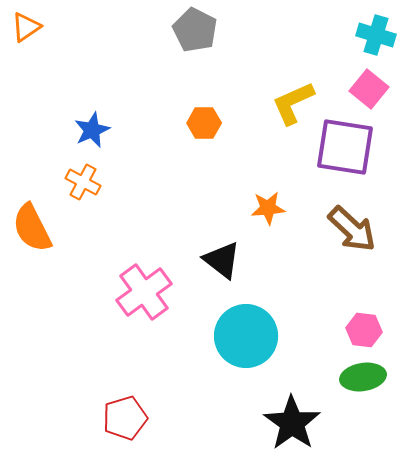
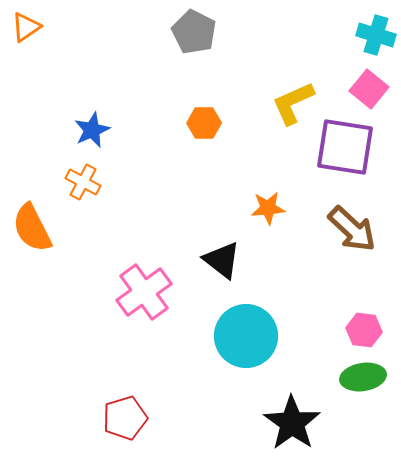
gray pentagon: moved 1 px left, 2 px down
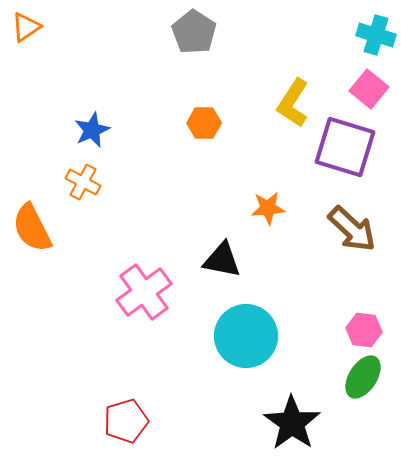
gray pentagon: rotated 6 degrees clockwise
yellow L-shape: rotated 33 degrees counterclockwise
purple square: rotated 8 degrees clockwise
black triangle: rotated 27 degrees counterclockwise
green ellipse: rotated 48 degrees counterclockwise
red pentagon: moved 1 px right, 3 px down
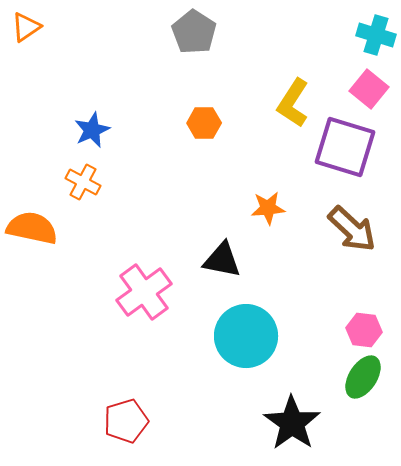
orange semicircle: rotated 129 degrees clockwise
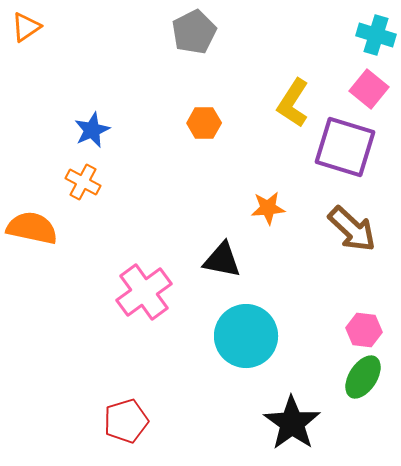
gray pentagon: rotated 12 degrees clockwise
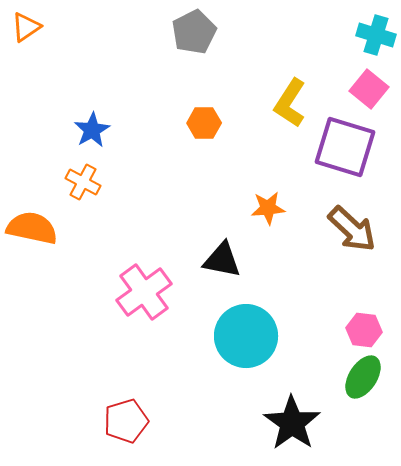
yellow L-shape: moved 3 px left
blue star: rotated 6 degrees counterclockwise
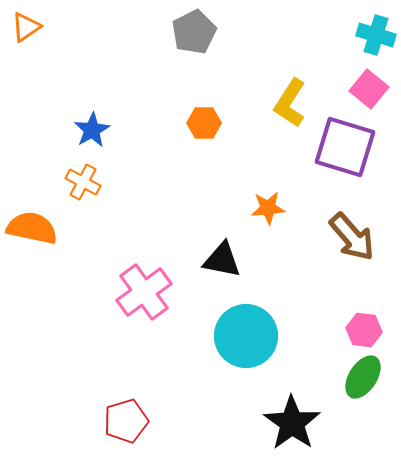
brown arrow: moved 8 px down; rotated 6 degrees clockwise
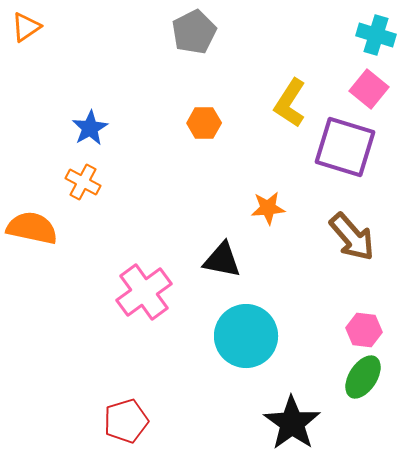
blue star: moved 2 px left, 2 px up
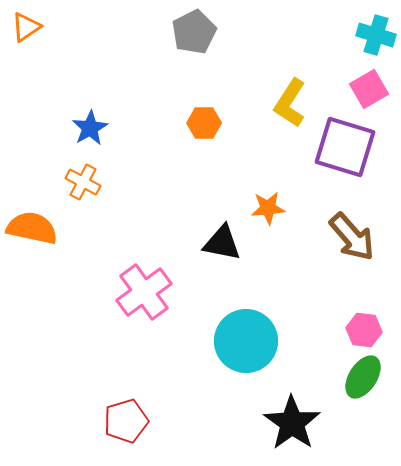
pink square: rotated 21 degrees clockwise
black triangle: moved 17 px up
cyan circle: moved 5 px down
